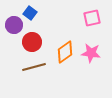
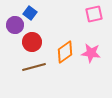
pink square: moved 2 px right, 4 px up
purple circle: moved 1 px right
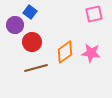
blue square: moved 1 px up
brown line: moved 2 px right, 1 px down
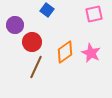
blue square: moved 17 px right, 2 px up
pink star: rotated 18 degrees clockwise
brown line: moved 1 px up; rotated 50 degrees counterclockwise
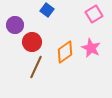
pink square: rotated 18 degrees counterclockwise
pink star: moved 5 px up
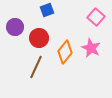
blue square: rotated 32 degrees clockwise
pink square: moved 2 px right, 3 px down; rotated 18 degrees counterclockwise
purple circle: moved 2 px down
red circle: moved 7 px right, 4 px up
orange diamond: rotated 15 degrees counterclockwise
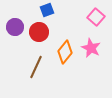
red circle: moved 6 px up
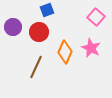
purple circle: moved 2 px left
orange diamond: rotated 15 degrees counterclockwise
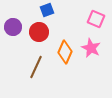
pink square: moved 2 px down; rotated 18 degrees counterclockwise
